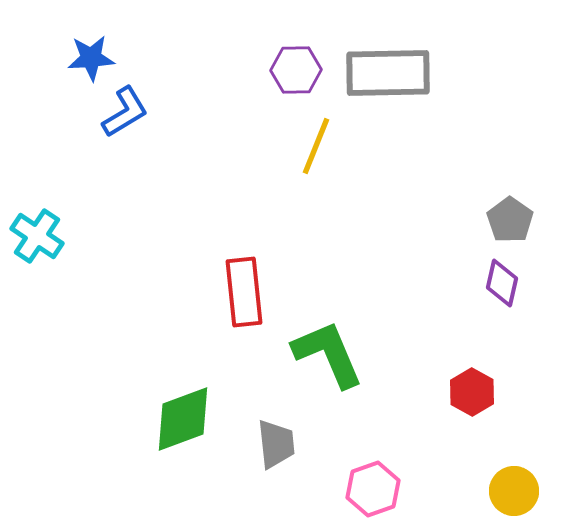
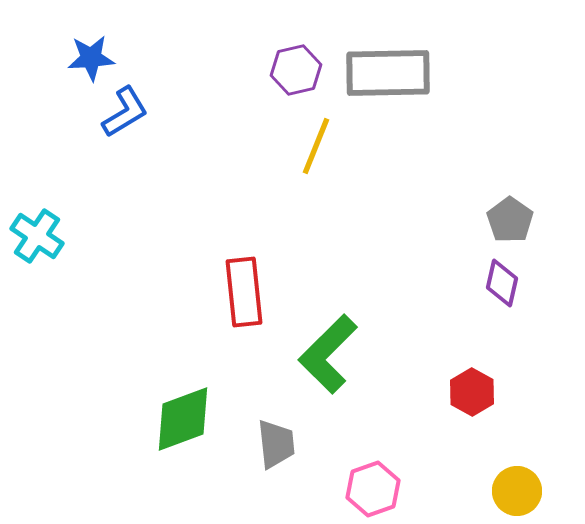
purple hexagon: rotated 12 degrees counterclockwise
green L-shape: rotated 112 degrees counterclockwise
yellow circle: moved 3 px right
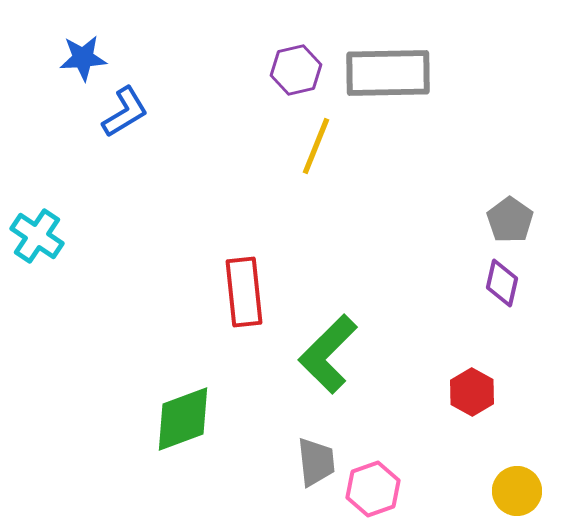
blue star: moved 8 px left
gray trapezoid: moved 40 px right, 18 px down
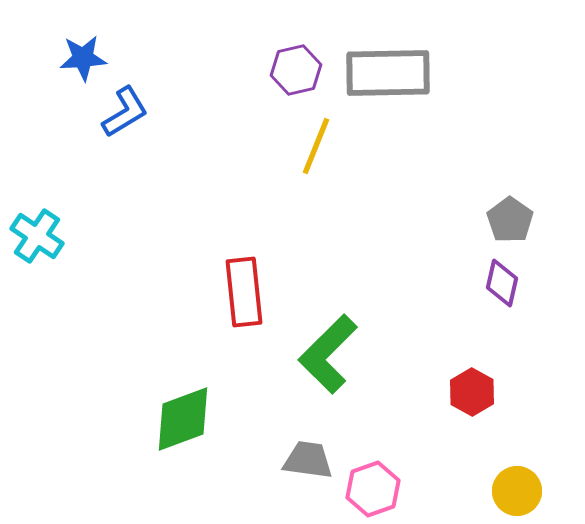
gray trapezoid: moved 8 px left, 2 px up; rotated 76 degrees counterclockwise
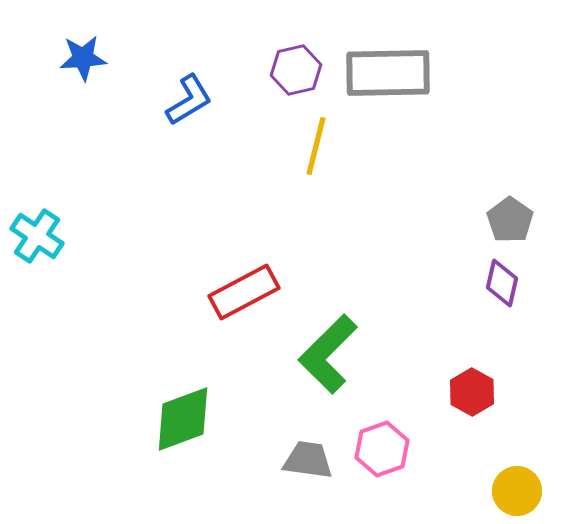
blue L-shape: moved 64 px right, 12 px up
yellow line: rotated 8 degrees counterclockwise
red rectangle: rotated 68 degrees clockwise
pink hexagon: moved 9 px right, 40 px up
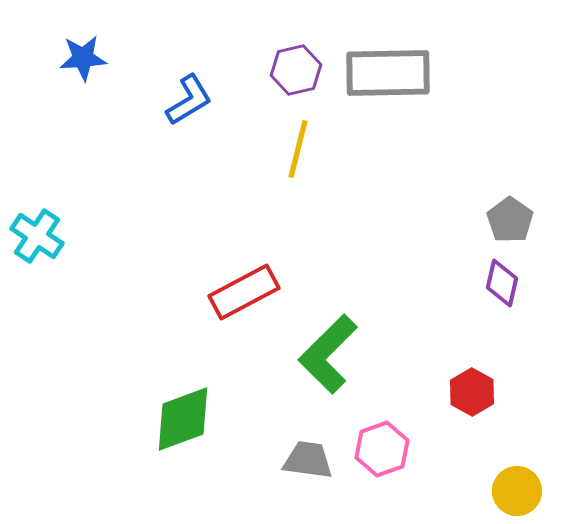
yellow line: moved 18 px left, 3 px down
